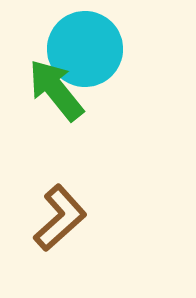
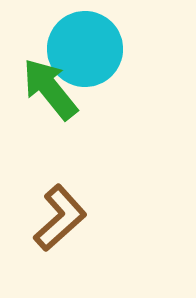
green arrow: moved 6 px left, 1 px up
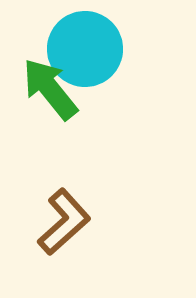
brown L-shape: moved 4 px right, 4 px down
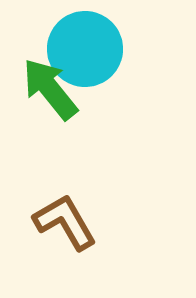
brown L-shape: moved 1 px right; rotated 78 degrees counterclockwise
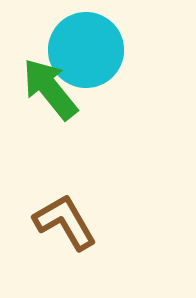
cyan circle: moved 1 px right, 1 px down
